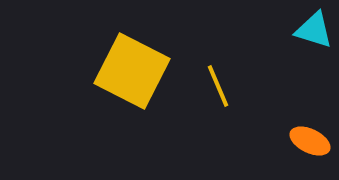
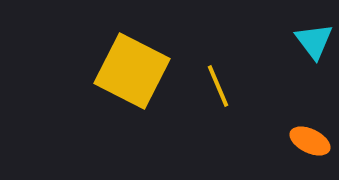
cyan triangle: moved 11 px down; rotated 36 degrees clockwise
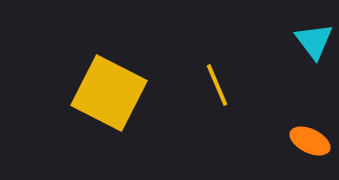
yellow square: moved 23 px left, 22 px down
yellow line: moved 1 px left, 1 px up
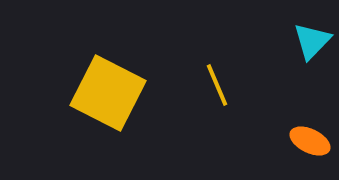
cyan triangle: moved 2 px left; rotated 21 degrees clockwise
yellow square: moved 1 px left
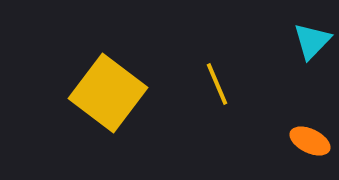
yellow line: moved 1 px up
yellow square: rotated 10 degrees clockwise
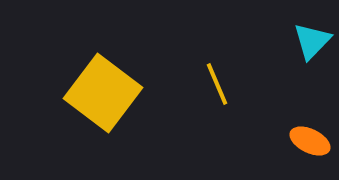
yellow square: moved 5 px left
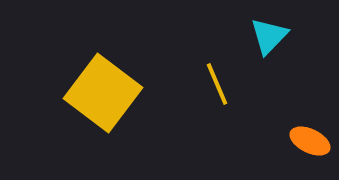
cyan triangle: moved 43 px left, 5 px up
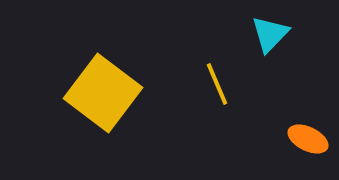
cyan triangle: moved 1 px right, 2 px up
orange ellipse: moved 2 px left, 2 px up
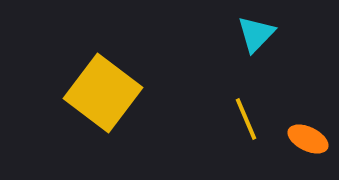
cyan triangle: moved 14 px left
yellow line: moved 29 px right, 35 px down
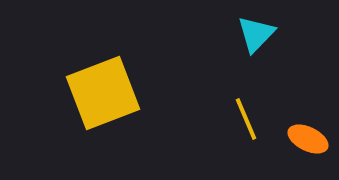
yellow square: rotated 32 degrees clockwise
